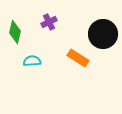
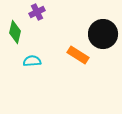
purple cross: moved 12 px left, 10 px up
orange rectangle: moved 3 px up
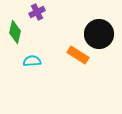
black circle: moved 4 px left
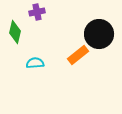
purple cross: rotated 14 degrees clockwise
orange rectangle: rotated 70 degrees counterclockwise
cyan semicircle: moved 3 px right, 2 px down
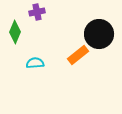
green diamond: rotated 10 degrees clockwise
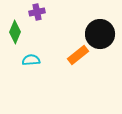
black circle: moved 1 px right
cyan semicircle: moved 4 px left, 3 px up
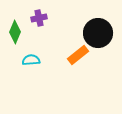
purple cross: moved 2 px right, 6 px down
black circle: moved 2 px left, 1 px up
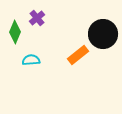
purple cross: moved 2 px left; rotated 28 degrees counterclockwise
black circle: moved 5 px right, 1 px down
